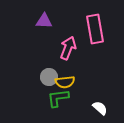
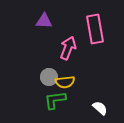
green L-shape: moved 3 px left, 2 px down
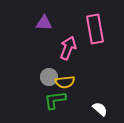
purple triangle: moved 2 px down
white semicircle: moved 1 px down
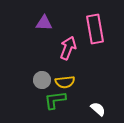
gray circle: moved 7 px left, 3 px down
white semicircle: moved 2 px left
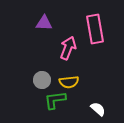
yellow semicircle: moved 4 px right
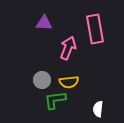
white semicircle: rotated 126 degrees counterclockwise
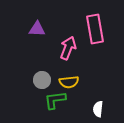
purple triangle: moved 7 px left, 6 px down
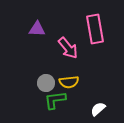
pink arrow: rotated 120 degrees clockwise
gray circle: moved 4 px right, 3 px down
white semicircle: rotated 42 degrees clockwise
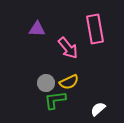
yellow semicircle: rotated 18 degrees counterclockwise
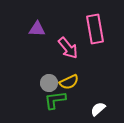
gray circle: moved 3 px right
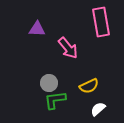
pink rectangle: moved 6 px right, 7 px up
yellow semicircle: moved 20 px right, 4 px down
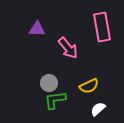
pink rectangle: moved 1 px right, 5 px down
